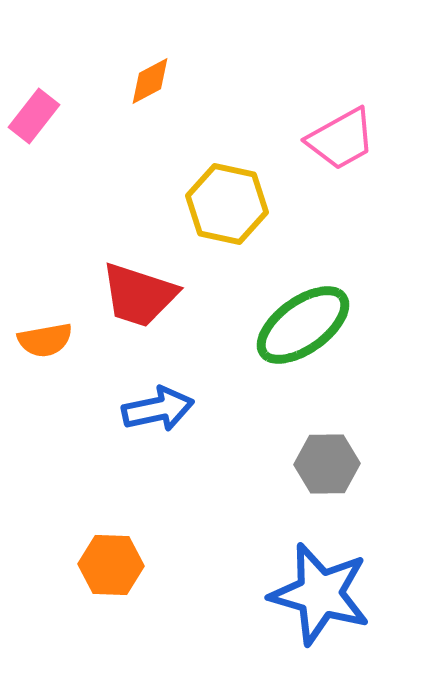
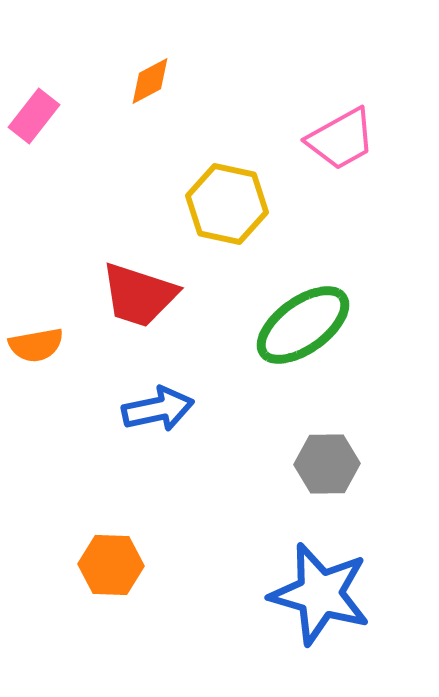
orange semicircle: moved 9 px left, 5 px down
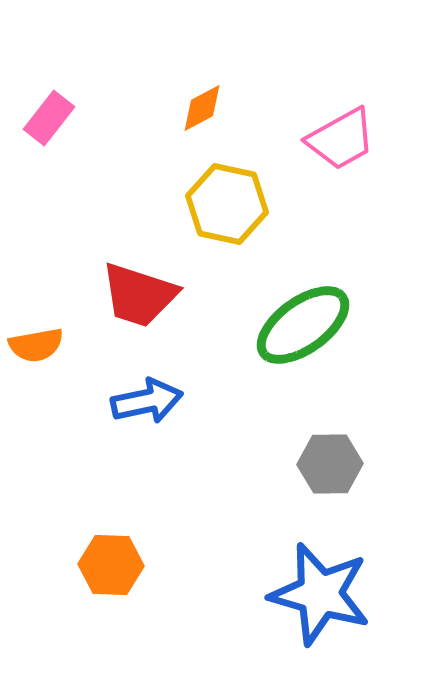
orange diamond: moved 52 px right, 27 px down
pink rectangle: moved 15 px right, 2 px down
blue arrow: moved 11 px left, 8 px up
gray hexagon: moved 3 px right
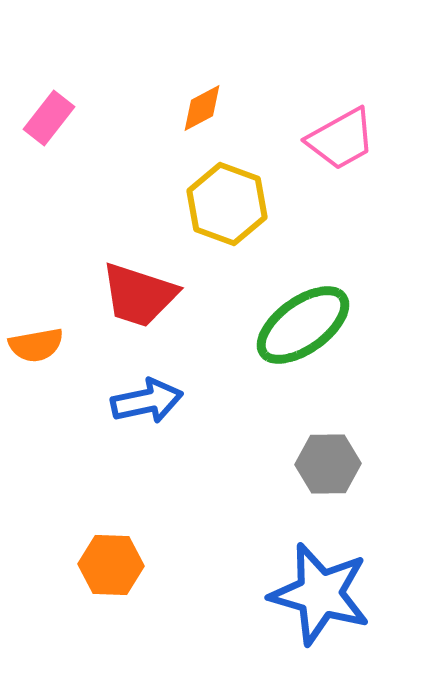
yellow hexagon: rotated 8 degrees clockwise
gray hexagon: moved 2 px left
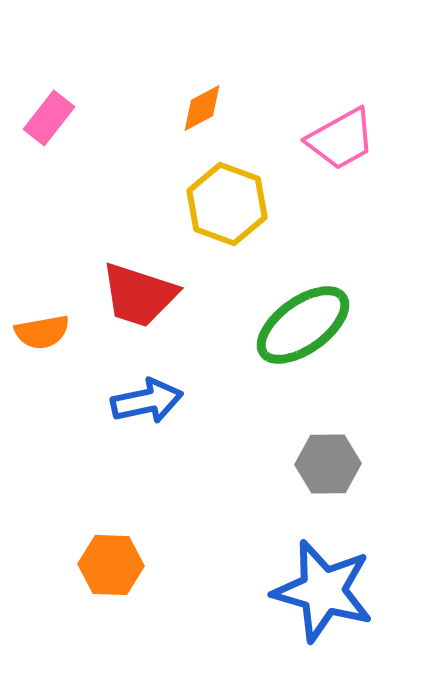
orange semicircle: moved 6 px right, 13 px up
blue star: moved 3 px right, 3 px up
